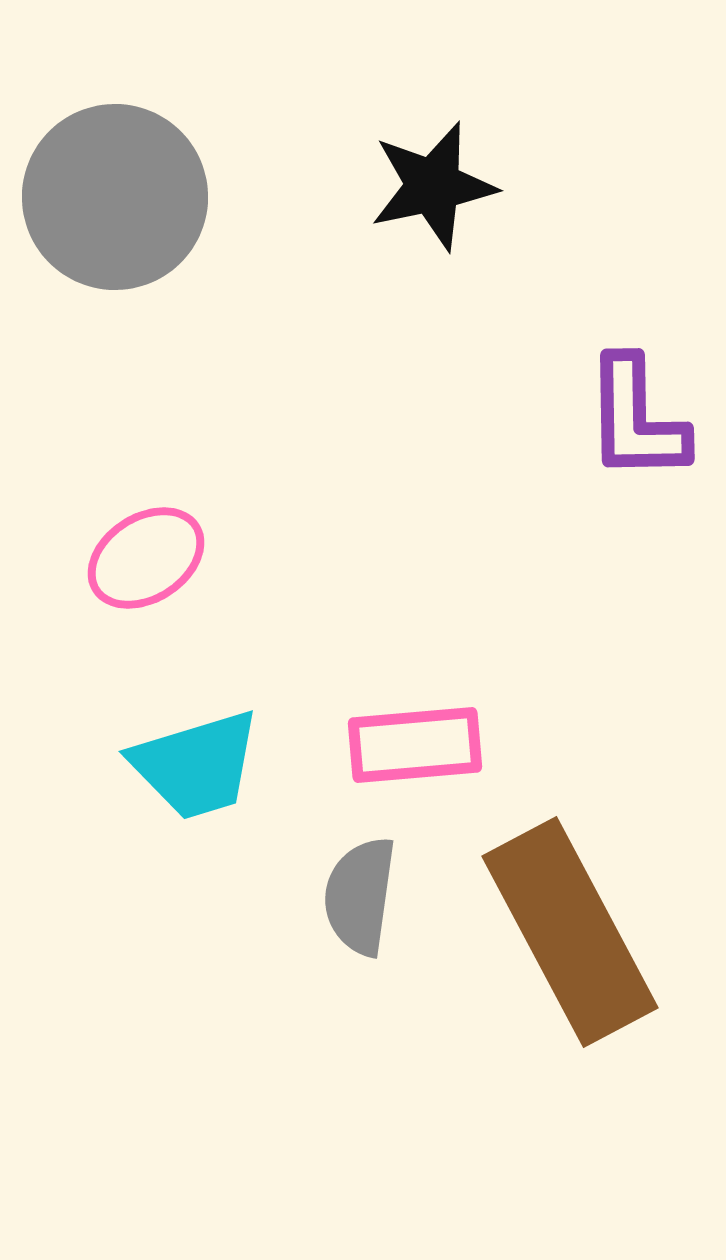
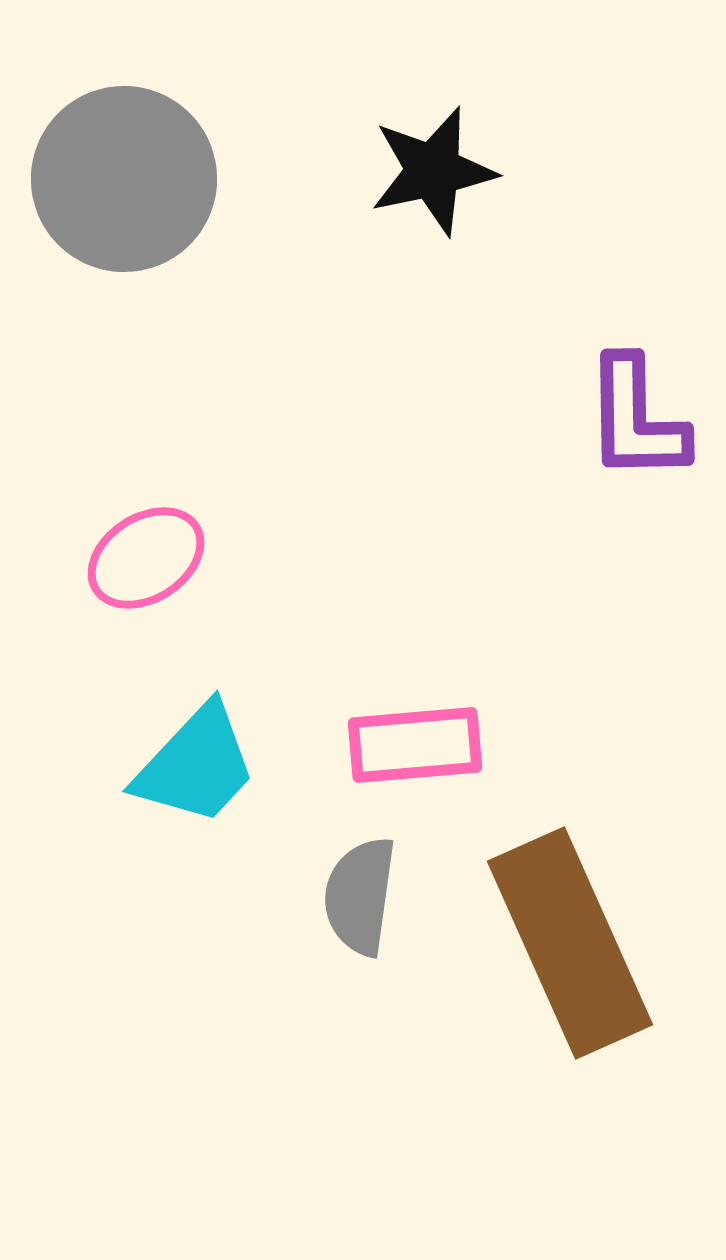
black star: moved 15 px up
gray circle: moved 9 px right, 18 px up
cyan trapezoid: rotated 30 degrees counterclockwise
brown rectangle: moved 11 px down; rotated 4 degrees clockwise
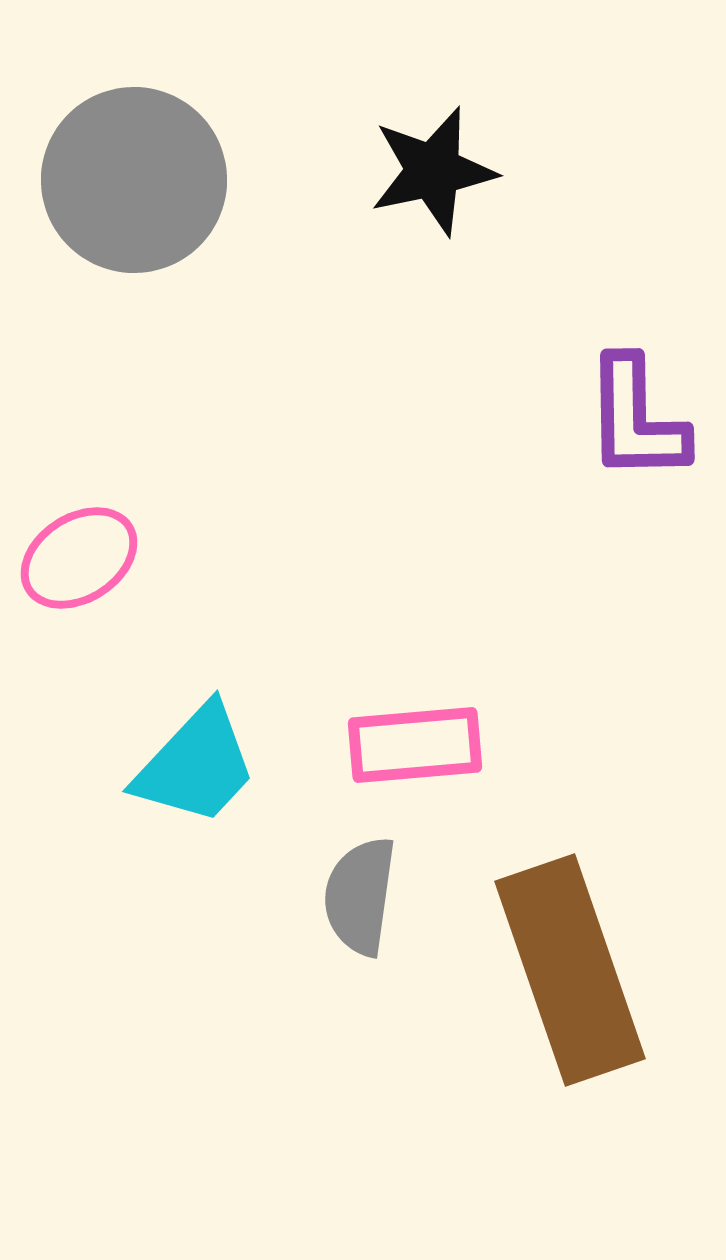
gray circle: moved 10 px right, 1 px down
pink ellipse: moved 67 px left
brown rectangle: moved 27 px down; rotated 5 degrees clockwise
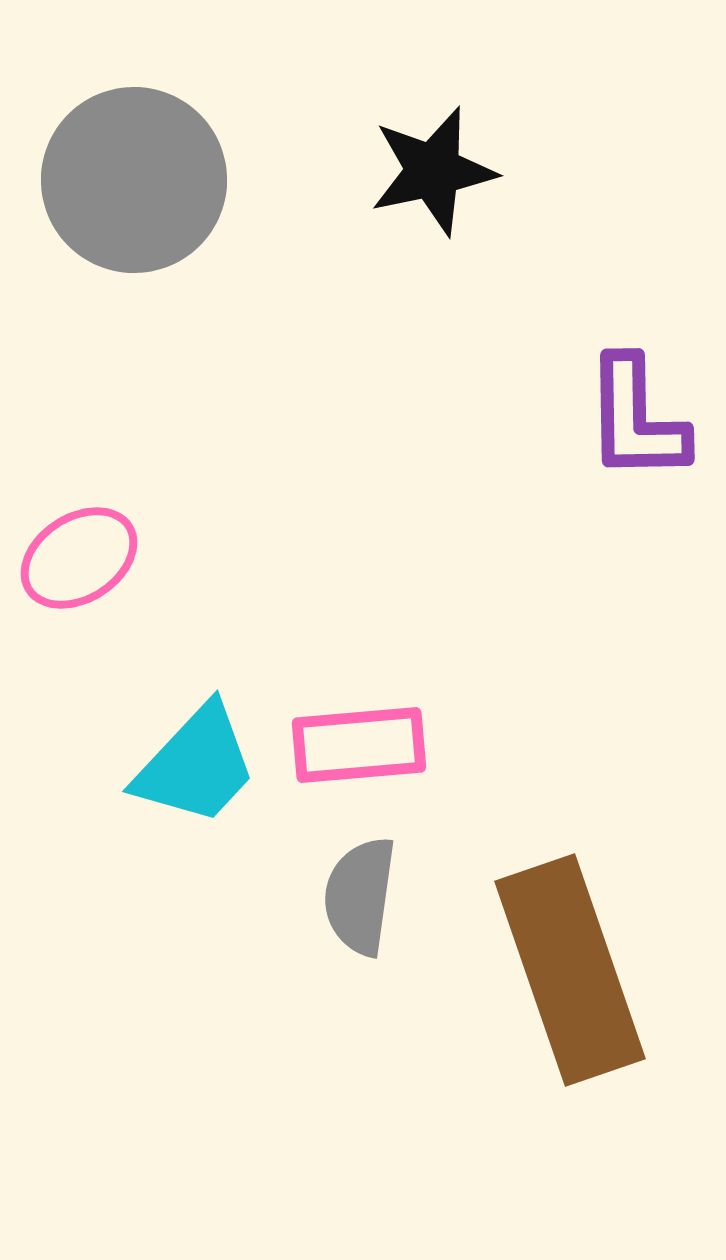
pink rectangle: moved 56 px left
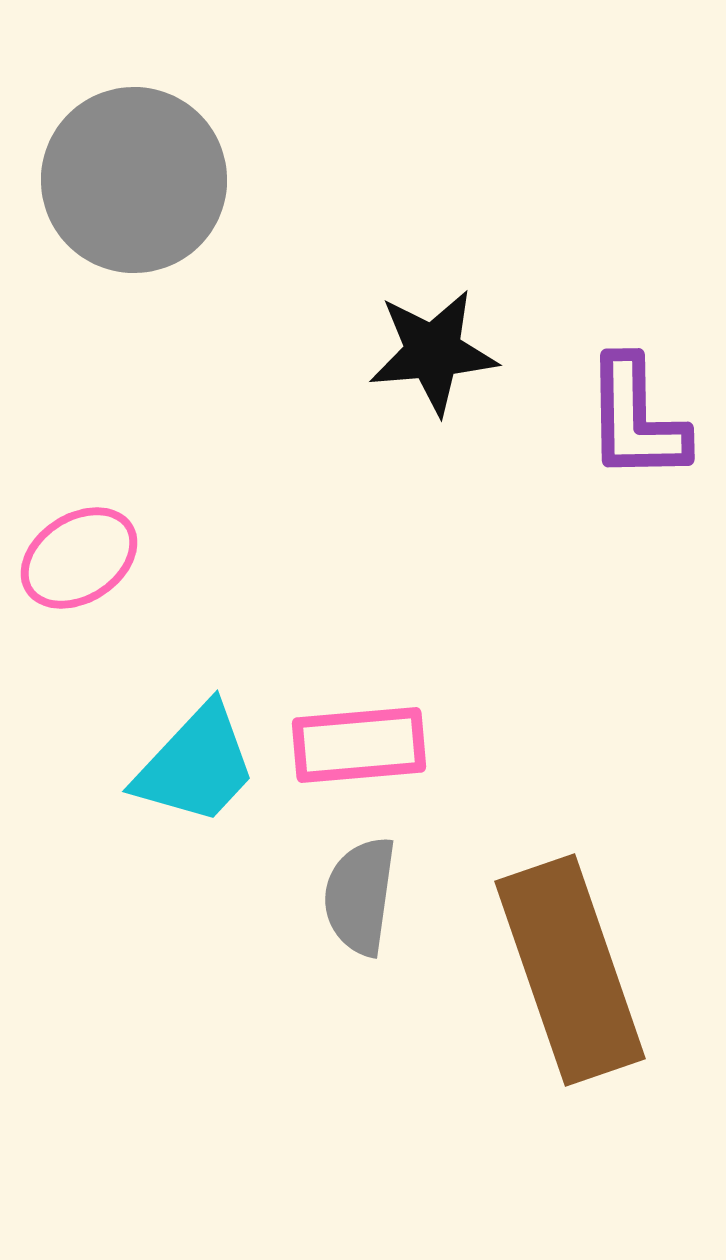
black star: moved 181 px down; rotated 7 degrees clockwise
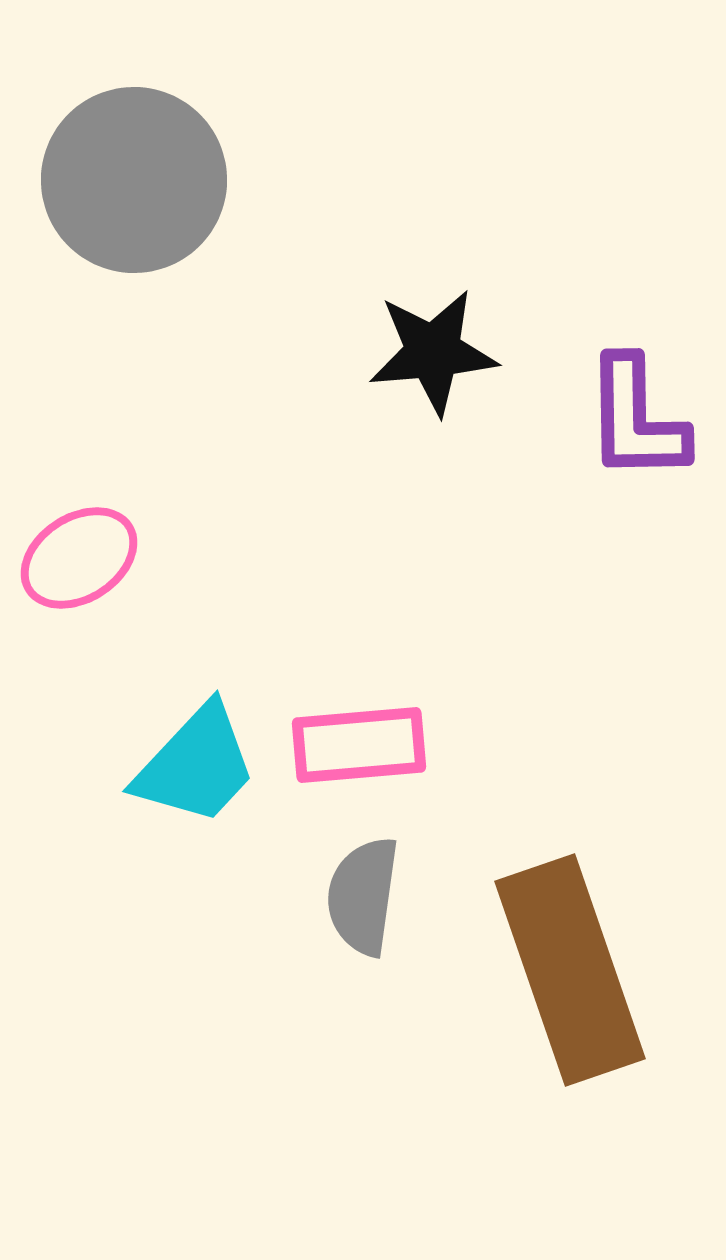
gray semicircle: moved 3 px right
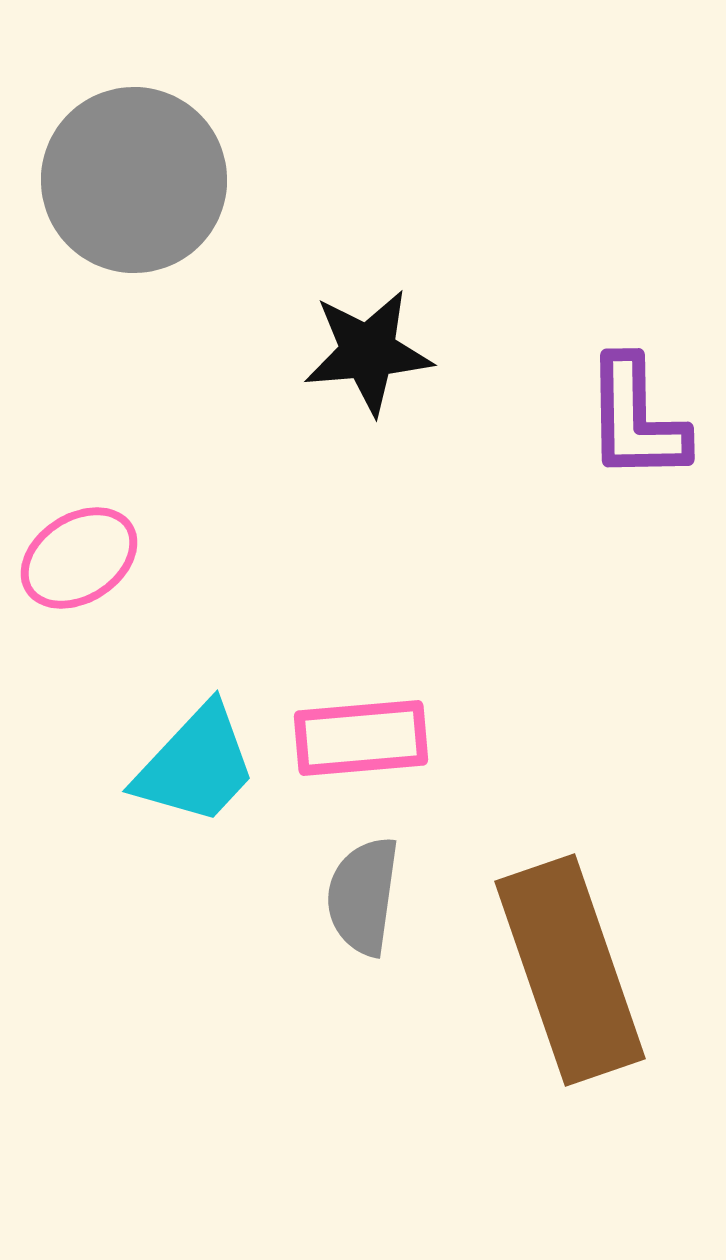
black star: moved 65 px left
pink rectangle: moved 2 px right, 7 px up
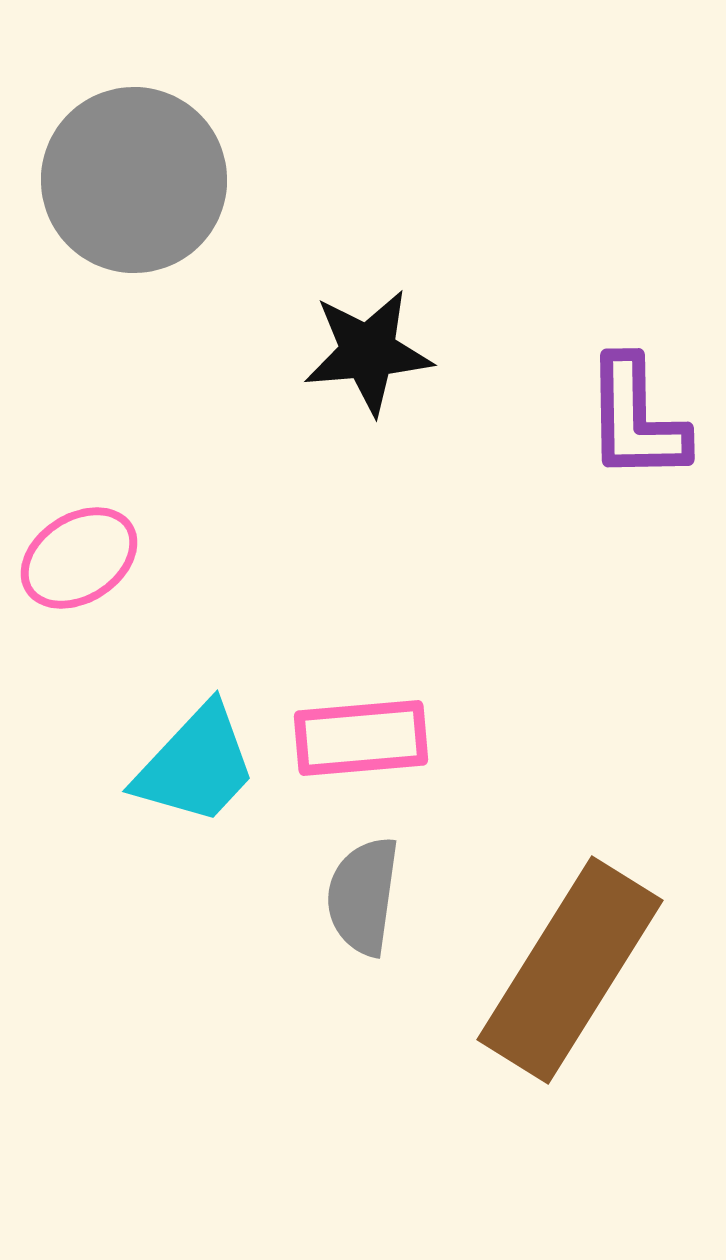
brown rectangle: rotated 51 degrees clockwise
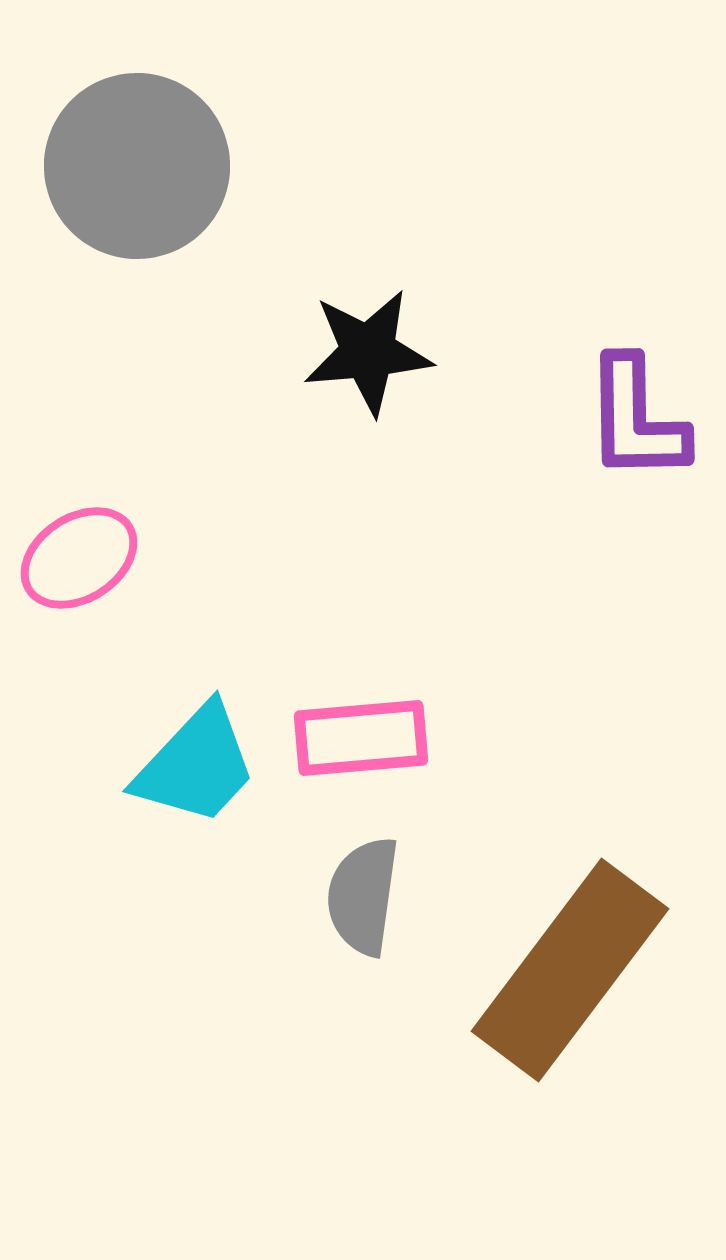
gray circle: moved 3 px right, 14 px up
brown rectangle: rotated 5 degrees clockwise
